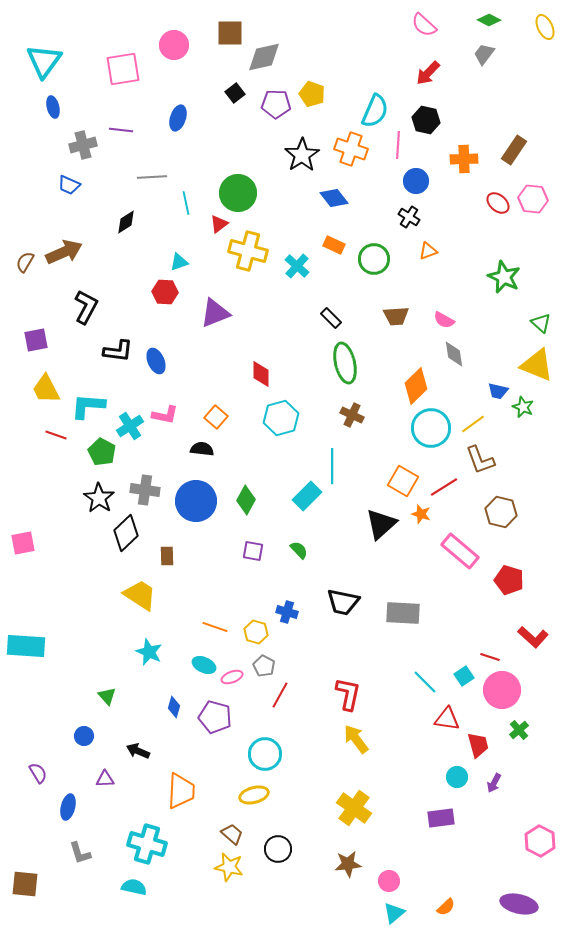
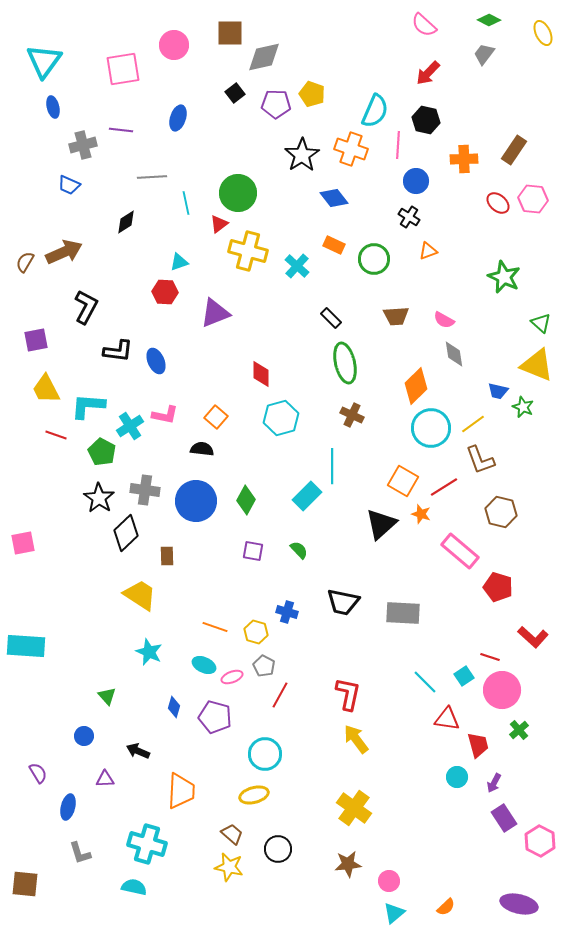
yellow ellipse at (545, 27): moved 2 px left, 6 px down
red pentagon at (509, 580): moved 11 px left, 7 px down
purple rectangle at (441, 818): moved 63 px right; rotated 64 degrees clockwise
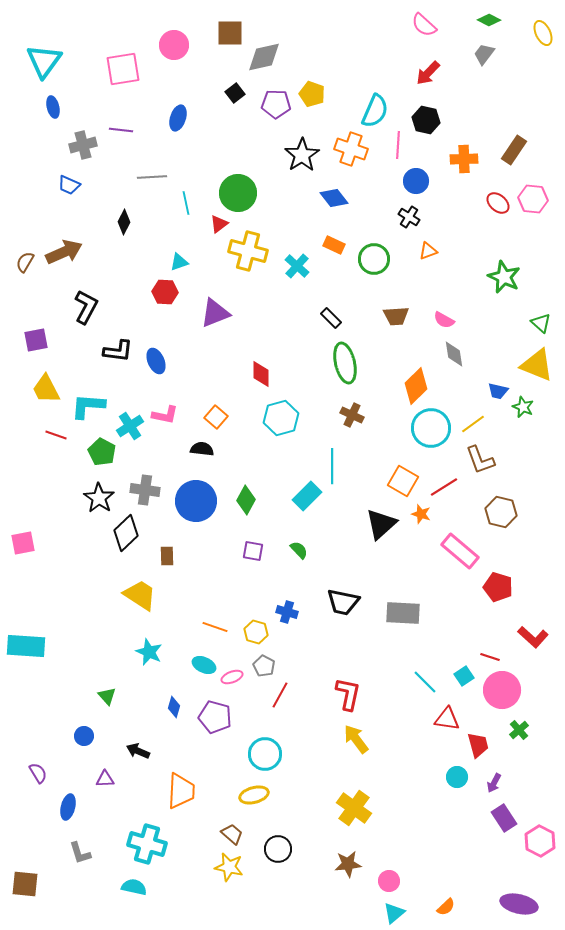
black diamond at (126, 222): moved 2 px left; rotated 30 degrees counterclockwise
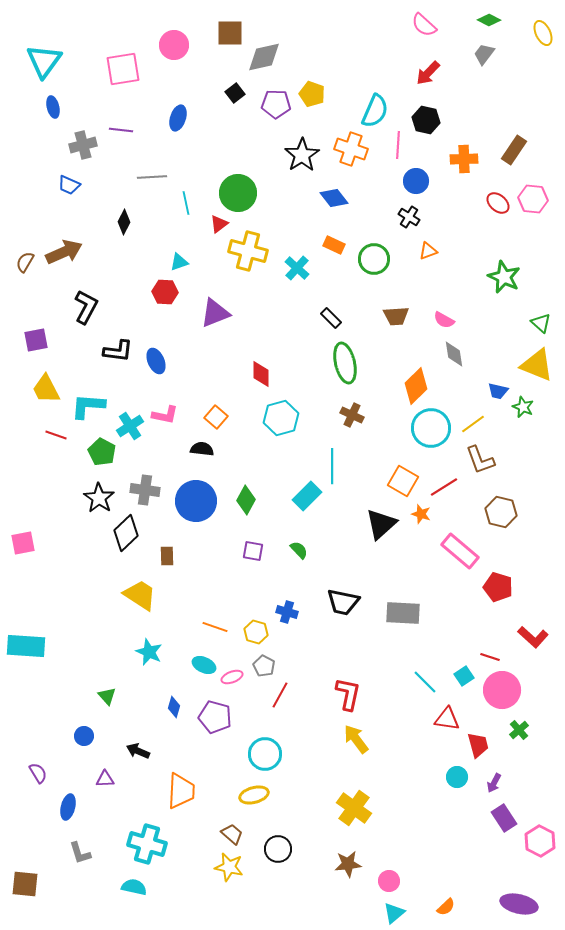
cyan cross at (297, 266): moved 2 px down
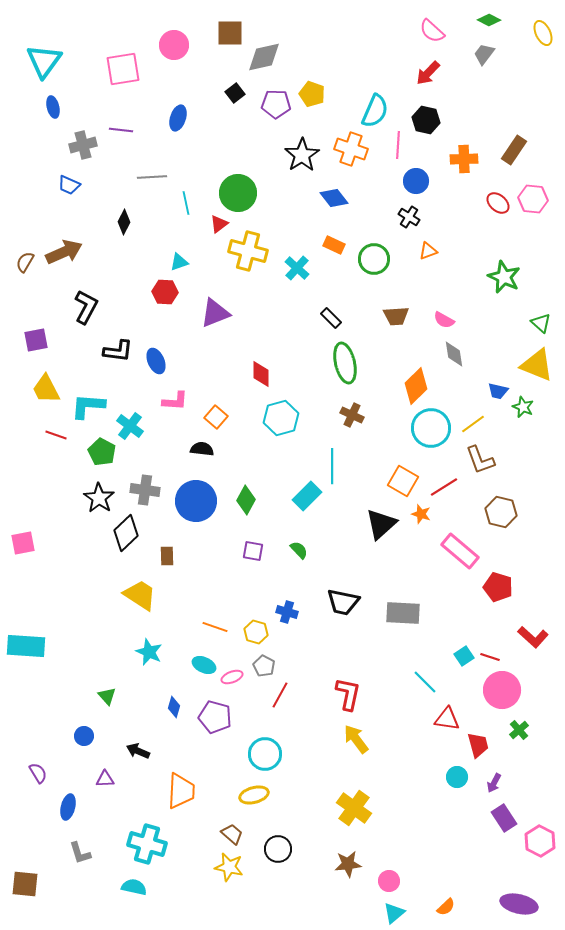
pink semicircle at (424, 25): moved 8 px right, 6 px down
pink L-shape at (165, 415): moved 10 px right, 14 px up; rotated 8 degrees counterclockwise
cyan cross at (130, 426): rotated 20 degrees counterclockwise
cyan square at (464, 676): moved 20 px up
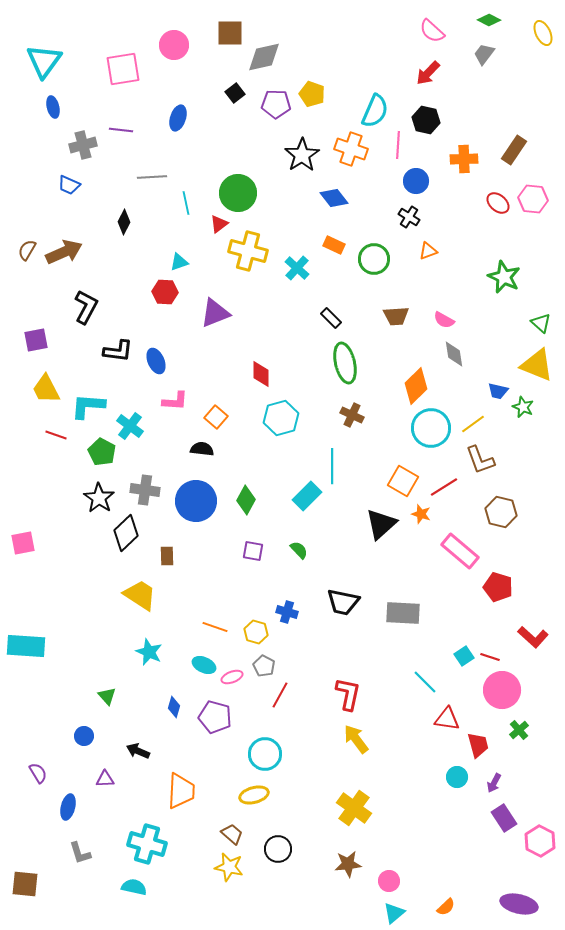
brown semicircle at (25, 262): moved 2 px right, 12 px up
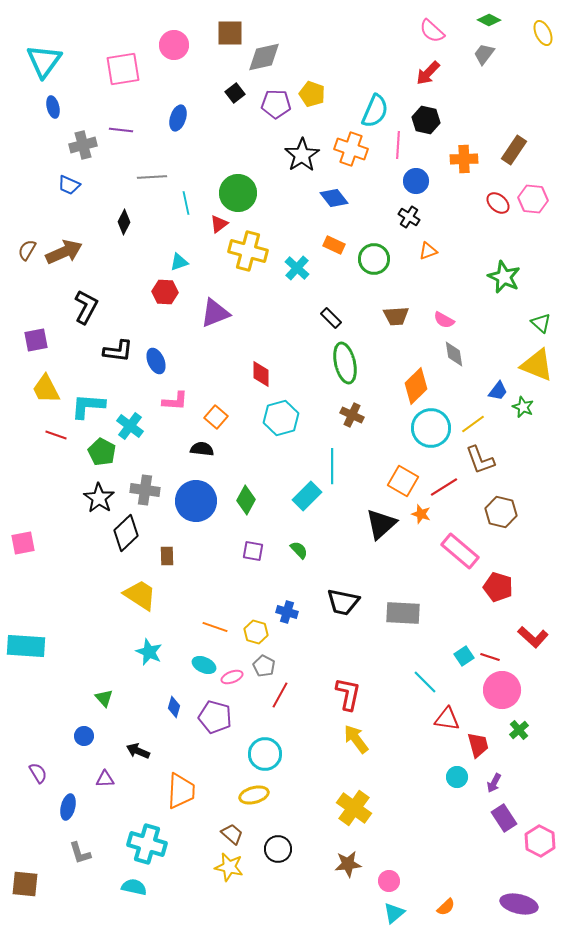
blue trapezoid at (498, 391): rotated 65 degrees counterclockwise
green triangle at (107, 696): moved 3 px left, 2 px down
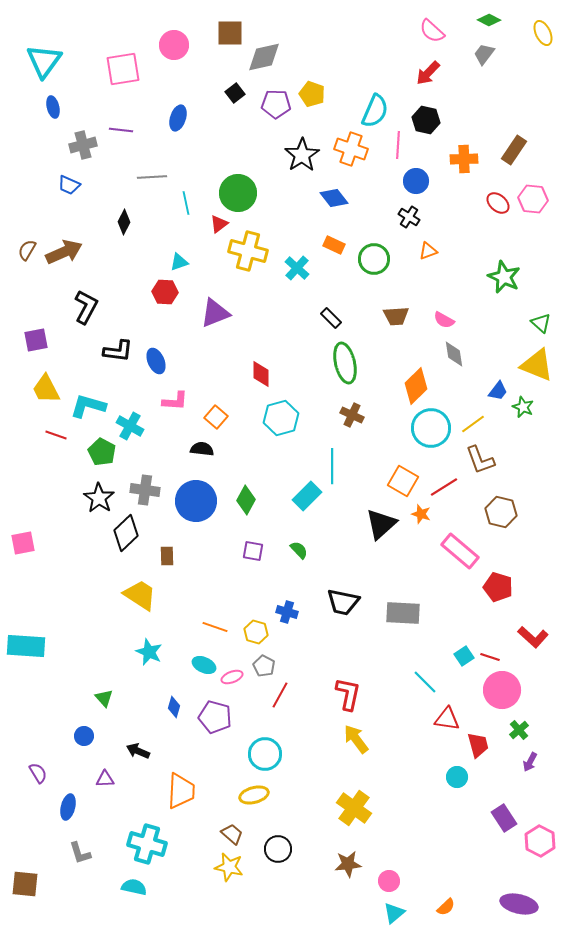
cyan L-shape at (88, 406): rotated 12 degrees clockwise
cyan cross at (130, 426): rotated 8 degrees counterclockwise
purple arrow at (494, 783): moved 36 px right, 21 px up
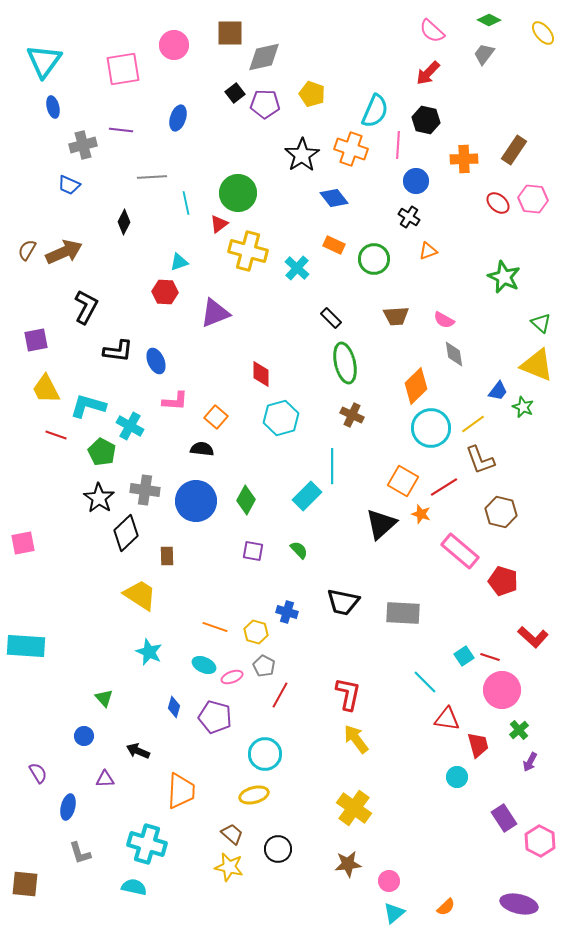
yellow ellipse at (543, 33): rotated 15 degrees counterclockwise
purple pentagon at (276, 104): moved 11 px left
red pentagon at (498, 587): moved 5 px right, 6 px up
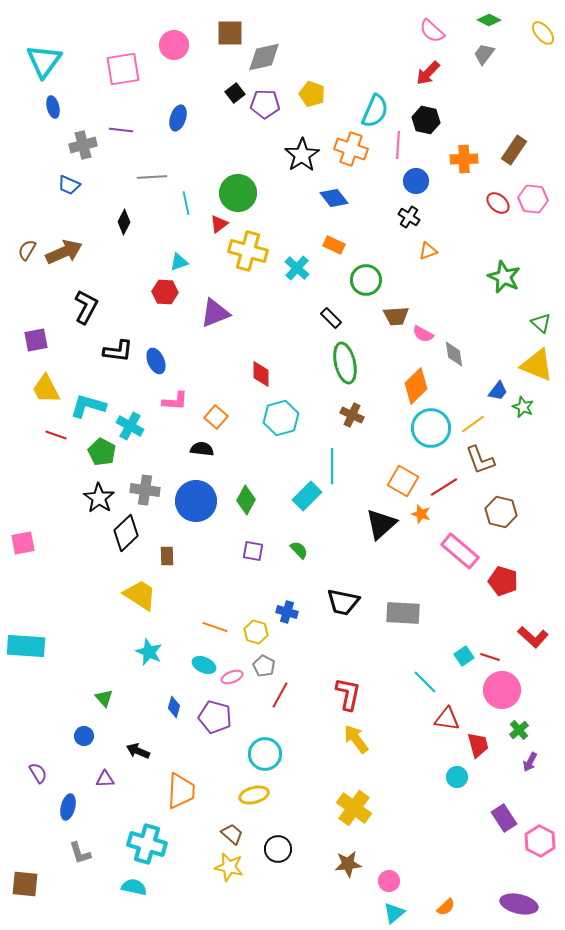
green circle at (374, 259): moved 8 px left, 21 px down
pink semicircle at (444, 320): moved 21 px left, 14 px down
